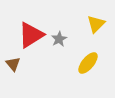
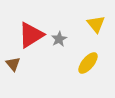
yellow triangle: rotated 24 degrees counterclockwise
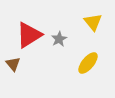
yellow triangle: moved 3 px left, 2 px up
red triangle: moved 2 px left
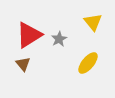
brown triangle: moved 10 px right
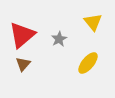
red triangle: moved 7 px left; rotated 8 degrees counterclockwise
brown triangle: rotated 21 degrees clockwise
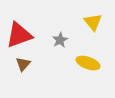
red triangle: moved 3 px left; rotated 20 degrees clockwise
gray star: moved 1 px right, 1 px down
yellow ellipse: rotated 70 degrees clockwise
